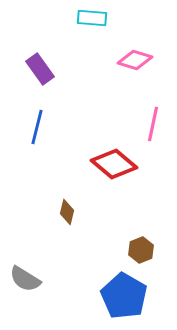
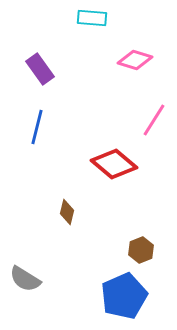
pink line: moved 1 px right, 4 px up; rotated 20 degrees clockwise
blue pentagon: rotated 18 degrees clockwise
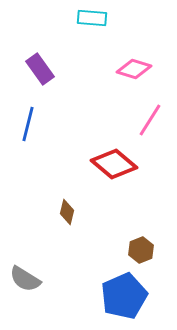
pink diamond: moved 1 px left, 9 px down
pink line: moved 4 px left
blue line: moved 9 px left, 3 px up
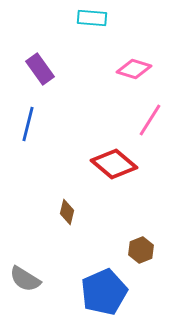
blue pentagon: moved 20 px left, 4 px up
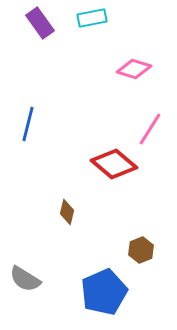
cyan rectangle: rotated 16 degrees counterclockwise
purple rectangle: moved 46 px up
pink line: moved 9 px down
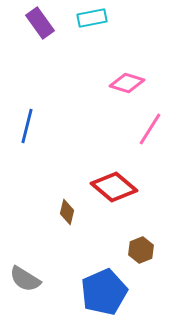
pink diamond: moved 7 px left, 14 px down
blue line: moved 1 px left, 2 px down
red diamond: moved 23 px down
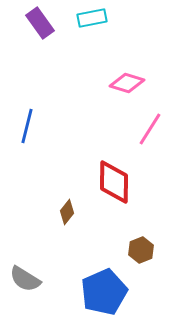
red diamond: moved 5 px up; rotated 51 degrees clockwise
brown diamond: rotated 25 degrees clockwise
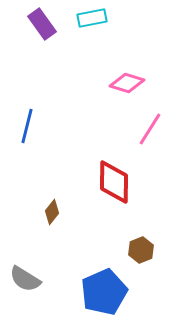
purple rectangle: moved 2 px right, 1 px down
brown diamond: moved 15 px left
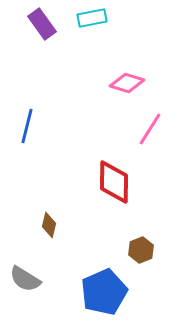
brown diamond: moved 3 px left, 13 px down; rotated 25 degrees counterclockwise
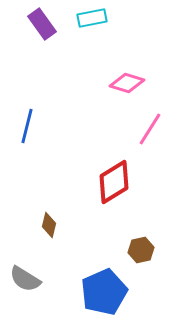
red diamond: rotated 57 degrees clockwise
brown hexagon: rotated 10 degrees clockwise
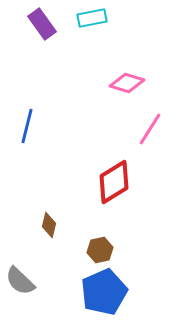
brown hexagon: moved 41 px left
gray semicircle: moved 5 px left, 2 px down; rotated 12 degrees clockwise
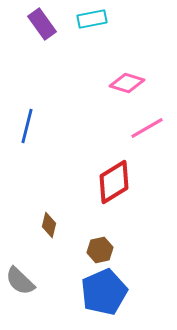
cyan rectangle: moved 1 px down
pink line: moved 3 px left, 1 px up; rotated 28 degrees clockwise
